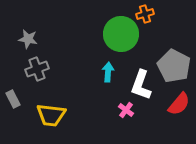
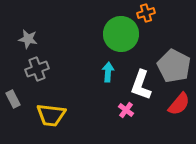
orange cross: moved 1 px right, 1 px up
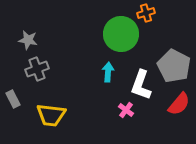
gray star: moved 1 px down
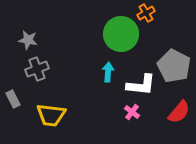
orange cross: rotated 12 degrees counterclockwise
white L-shape: rotated 104 degrees counterclockwise
red semicircle: moved 8 px down
pink cross: moved 6 px right, 2 px down
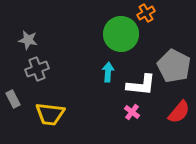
yellow trapezoid: moved 1 px left, 1 px up
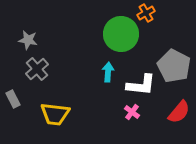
gray cross: rotated 20 degrees counterclockwise
yellow trapezoid: moved 5 px right
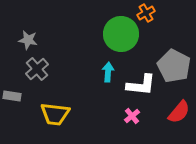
gray rectangle: moved 1 px left, 3 px up; rotated 54 degrees counterclockwise
pink cross: moved 4 px down; rotated 14 degrees clockwise
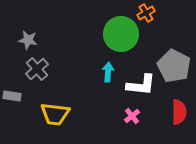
red semicircle: rotated 40 degrees counterclockwise
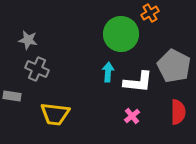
orange cross: moved 4 px right
gray cross: rotated 25 degrees counterclockwise
white L-shape: moved 3 px left, 3 px up
red semicircle: moved 1 px left
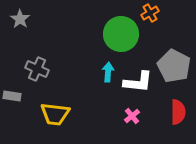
gray star: moved 8 px left, 21 px up; rotated 24 degrees clockwise
